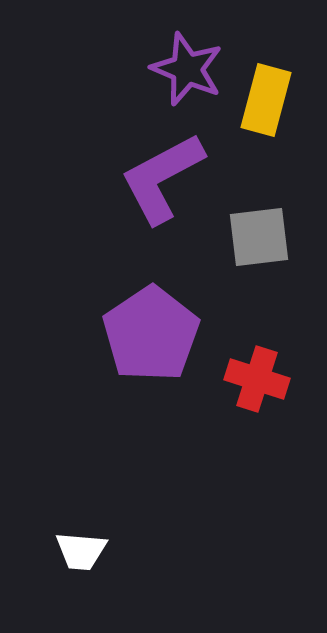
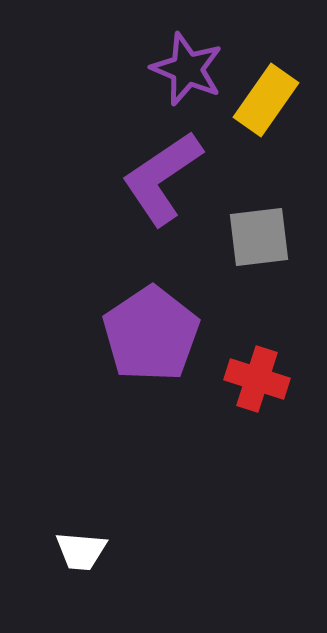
yellow rectangle: rotated 20 degrees clockwise
purple L-shape: rotated 6 degrees counterclockwise
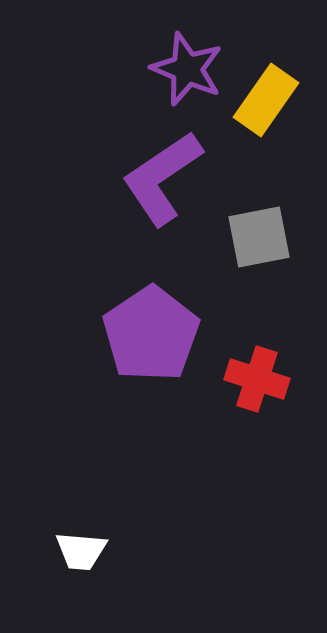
gray square: rotated 4 degrees counterclockwise
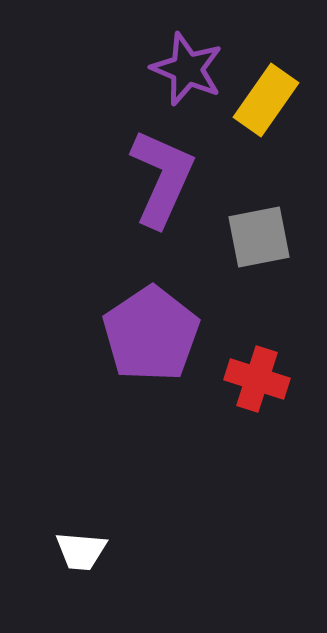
purple L-shape: rotated 148 degrees clockwise
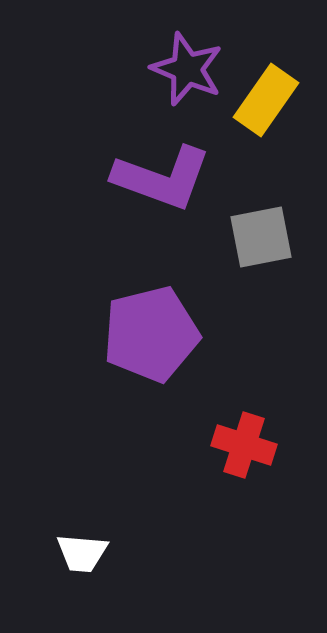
purple L-shape: rotated 86 degrees clockwise
gray square: moved 2 px right
purple pentagon: rotated 20 degrees clockwise
red cross: moved 13 px left, 66 px down
white trapezoid: moved 1 px right, 2 px down
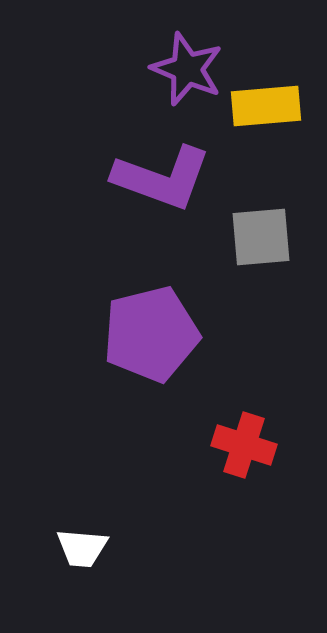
yellow rectangle: moved 6 px down; rotated 50 degrees clockwise
gray square: rotated 6 degrees clockwise
white trapezoid: moved 5 px up
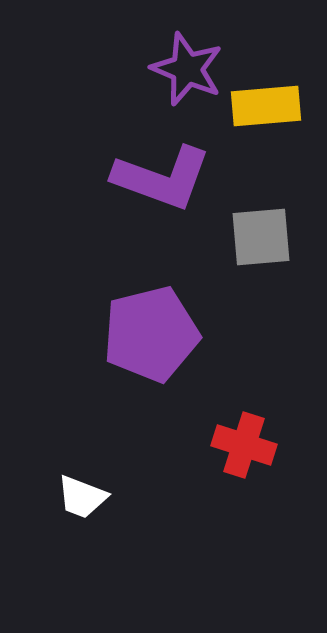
white trapezoid: moved 51 px up; rotated 16 degrees clockwise
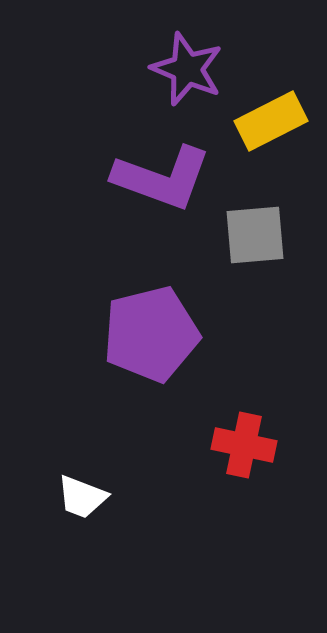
yellow rectangle: moved 5 px right, 15 px down; rotated 22 degrees counterclockwise
gray square: moved 6 px left, 2 px up
red cross: rotated 6 degrees counterclockwise
